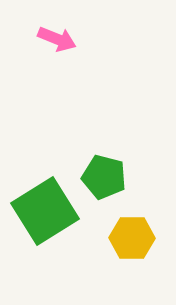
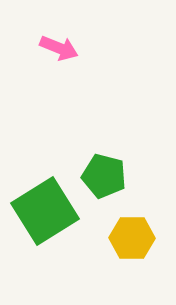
pink arrow: moved 2 px right, 9 px down
green pentagon: moved 1 px up
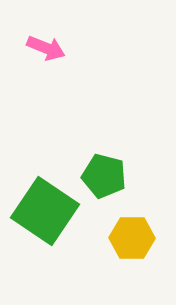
pink arrow: moved 13 px left
green square: rotated 24 degrees counterclockwise
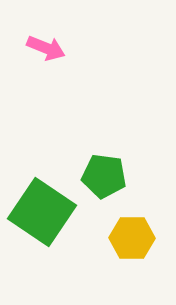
green pentagon: rotated 6 degrees counterclockwise
green square: moved 3 px left, 1 px down
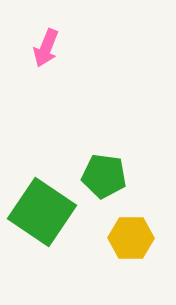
pink arrow: rotated 90 degrees clockwise
yellow hexagon: moved 1 px left
